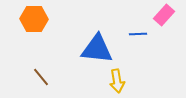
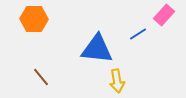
blue line: rotated 30 degrees counterclockwise
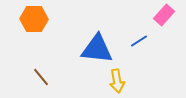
blue line: moved 1 px right, 7 px down
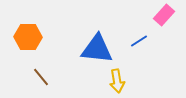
orange hexagon: moved 6 px left, 18 px down
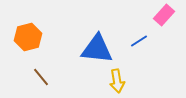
orange hexagon: rotated 16 degrees counterclockwise
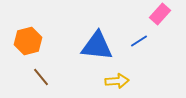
pink rectangle: moved 4 px left, 1 px up
orange hexagon: moved 4 px down
blue triangle: moved 3 px up
yellow arrow: rotated 85 degrees counterclockwise
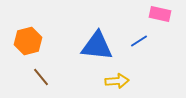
pink rectangle: rotated 60 degrees clockwise
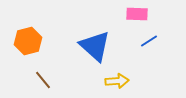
pink rectangle: moved 23 px left; rotated 10 degrees counterclockwise
blue line: moved 10 px right
blue triangle: moved 2 px left; rotated 36 degrees clockwise
brown line: moved 2 px right, 3 px down
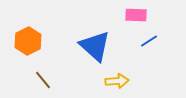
pink rectangle: moved 1 px left, 1 px down
orange hexagon: rotated 12 degrees counterclockwise
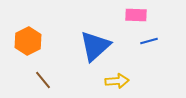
blue line: rotated 18 degrees clockwise
blue triangle: rotated 36 degrees clockwise
